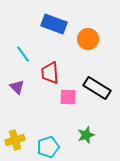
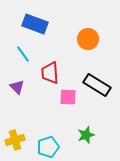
blue rectangle: moved 19 px left
black rectangle: moved 3 px up
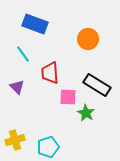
green star: moved 22 px up; rotated 24 degrees counterclockwise
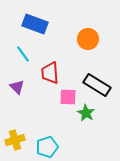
cyan pentagon: moved 1 px left
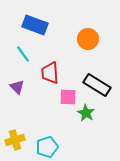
blue rectangle: moved 1 px down
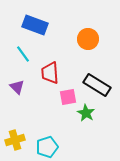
pink square: rotated 12 degrees counterclockwise
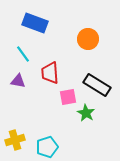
blue rectangle: moved 2 px up
purple triangle: moved 1 px right, 6 px up; rotated 35 degrees counterclockwise
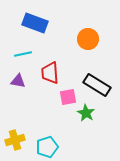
cyan line: rotated 66 degrees counterclockwise
